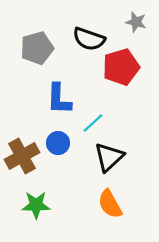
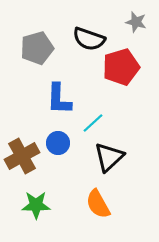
orange semicircle: moved 12 px left
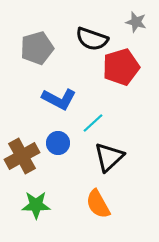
black semicircle: moved 3 px right
blue L-shape: rotated 64 degrees counterclockwise
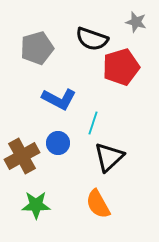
cyan line: rotated 30 degrees counterclockwise
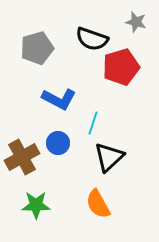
brown cross: moved 1 px down
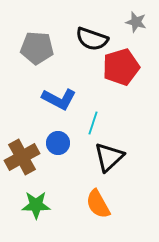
gray pentagon: rotated 20 degrees clockwise
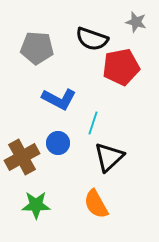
red pentagon: rotated 6 degrees clockwise
orange semicircle: moved 2 px left
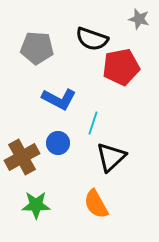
gray star: moved 3 px right, 3 px up
black triangle: moved 2 px right
